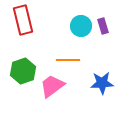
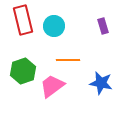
cyan circle: moved 27 px left
blue star: moved 1 px left; rotated 15 degrees clockwise
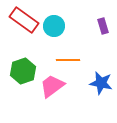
red rectangle: moved 1 px right; rotated 40 degrees counterclockwise
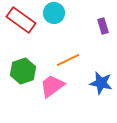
red rectangle: moved 3 px left
cyan circle: moved 13 px up
orange line: rotated 25 degrees counterclockwise
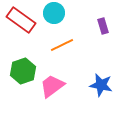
orange line: moved 6 px left, 15 px up
blue star: moved 2 px down
